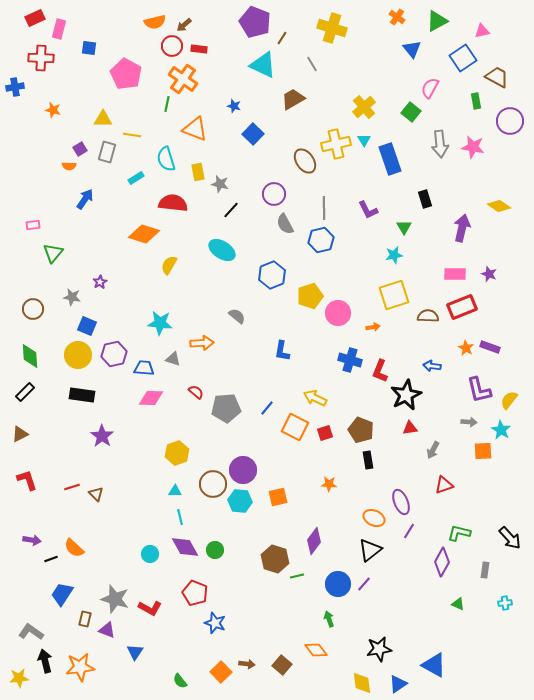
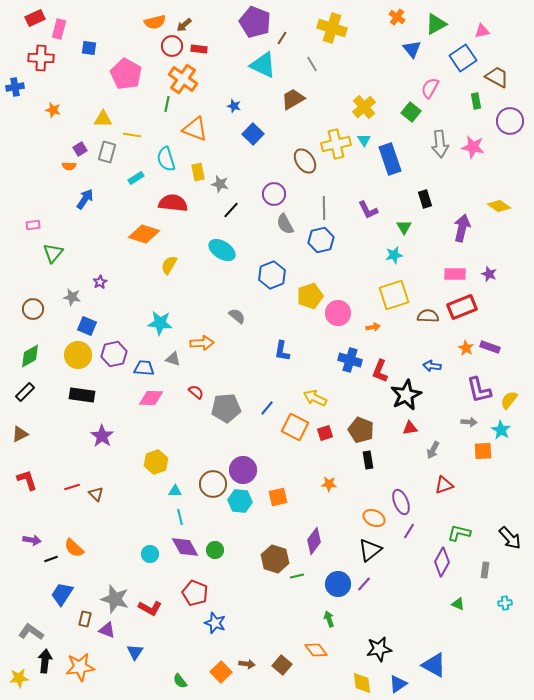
green triangle at (437, 21): moved 1 px left, 3 px down
green diamond at (30, 356): rotated 65 degrees clockwise
yellow hexagon at (177, 453): moved 21 px left, 9 px down
black arrow at (45, 661): rotated 20 degrees clockwise
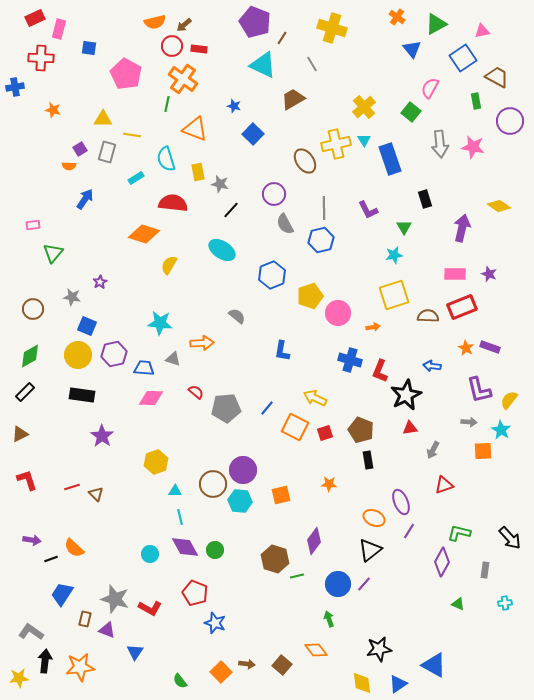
orange square at (278, 497): moved 3 px right, 2 px up
